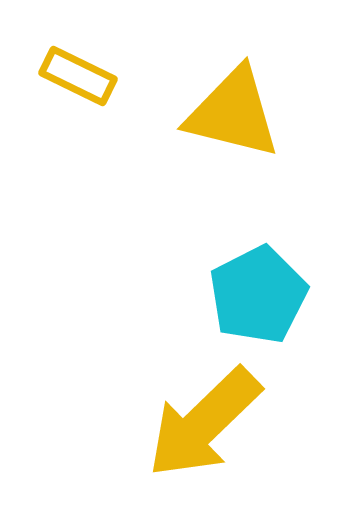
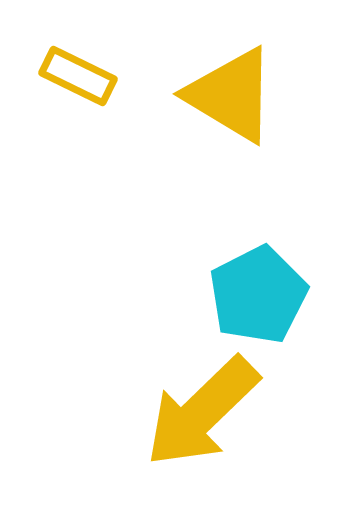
yellow triangle: moved 2 px left, 18 px up; rotated 17 degrees clockwise
yellow arrow: moved 2 px left, 11 px up
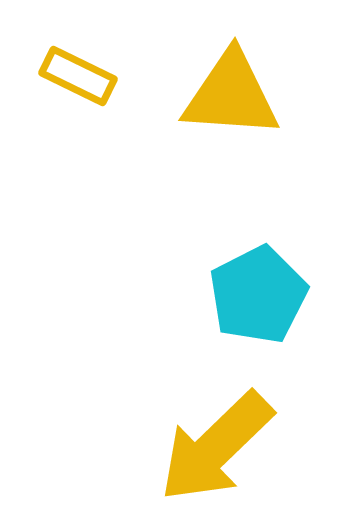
yellow triangle: rotated 27 degrees counterclockwise
yellow arrow: moved 14 px right, 35 px down
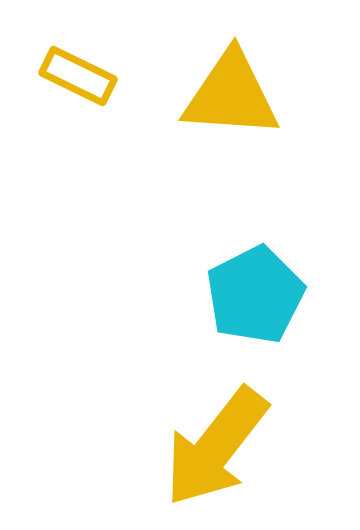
cyan pentagon: moved 3 px left
yellow arrow: rotated 8 degrees counterclockwise
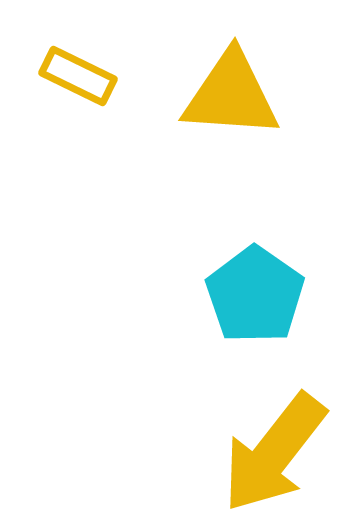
cyan pentagon: rotated 10 degrees counterclockwise
yellow arrow: moved 58 px right, 6 px down
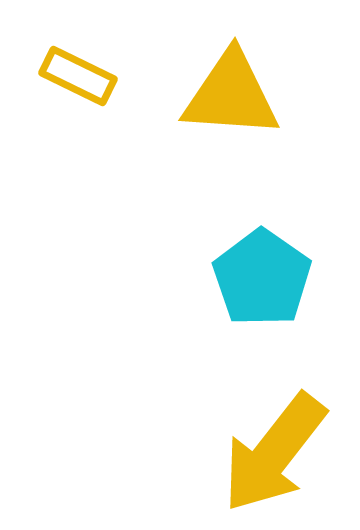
cyan pentagon: moved 7 px right, 17 px up
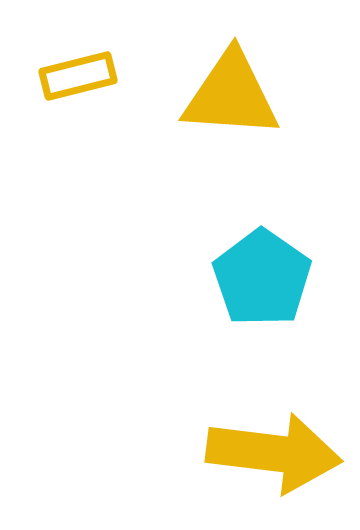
yellow rectangle: rotated 40 degrees counterclockwise
yellow arrow: rotated 121 degrees counterclockwise
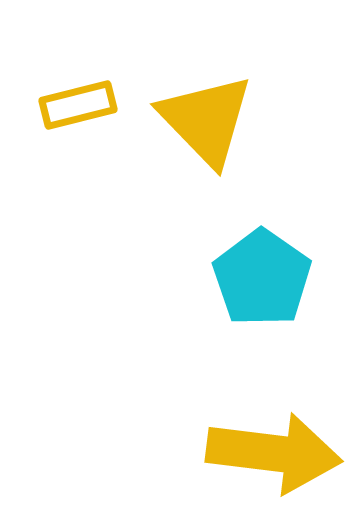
yellow rectangle: moved 29 px down
yellow triangle: moved 25 px left, 25 px down; rotated 42 degrees clockwise
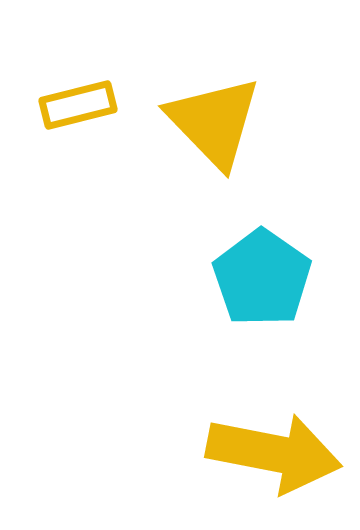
yellow triangle: moved 8 px right, 2 px down
yellow arrow: rotated 4 degrees clockwise
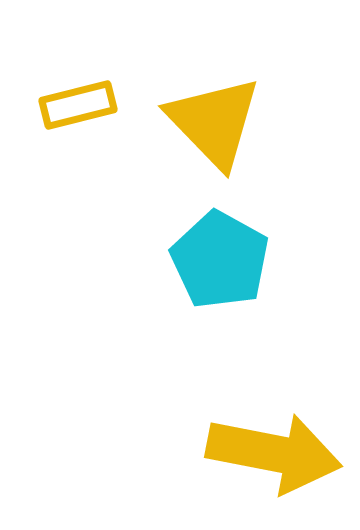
cyan pentagon: moved 42 px left, 18 px up; rotated 6 degrees counterclockwise
